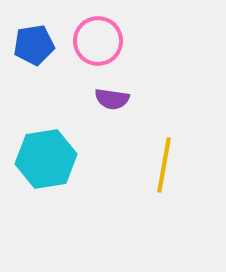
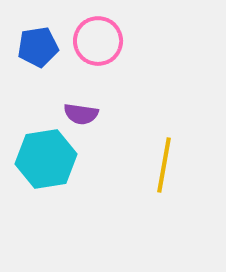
blue pentagon: moved 4 px right, 2 px down
purple semicircle: moved 31 px left, 15 px down
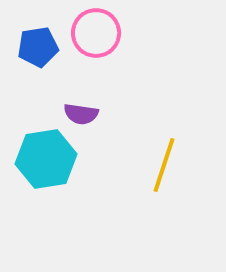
pink circle: moved 2 px left, 8 px up
yellow line: rotated 8 degrees clockwise
